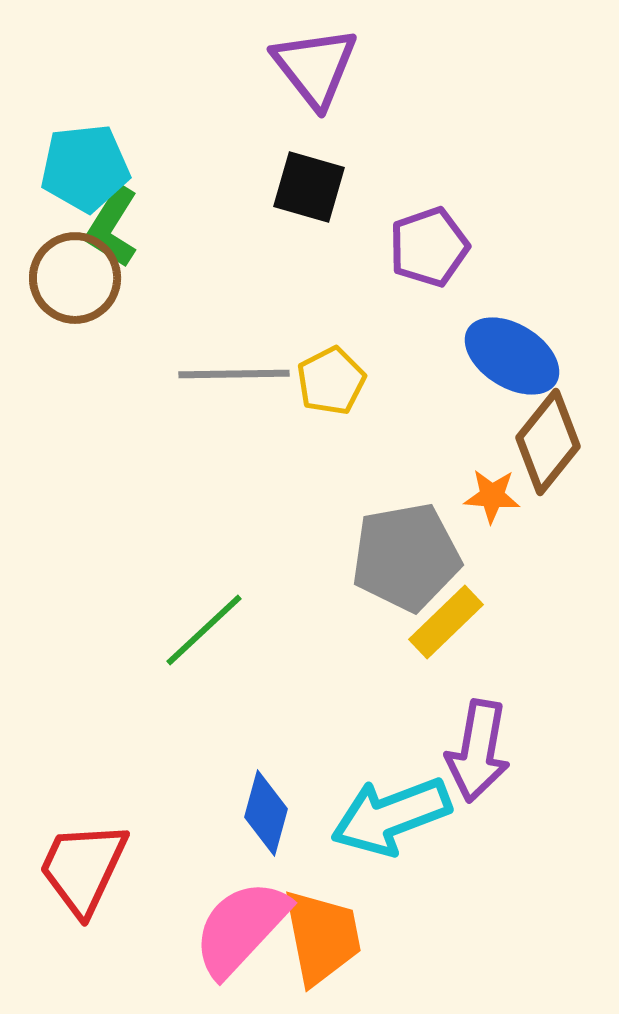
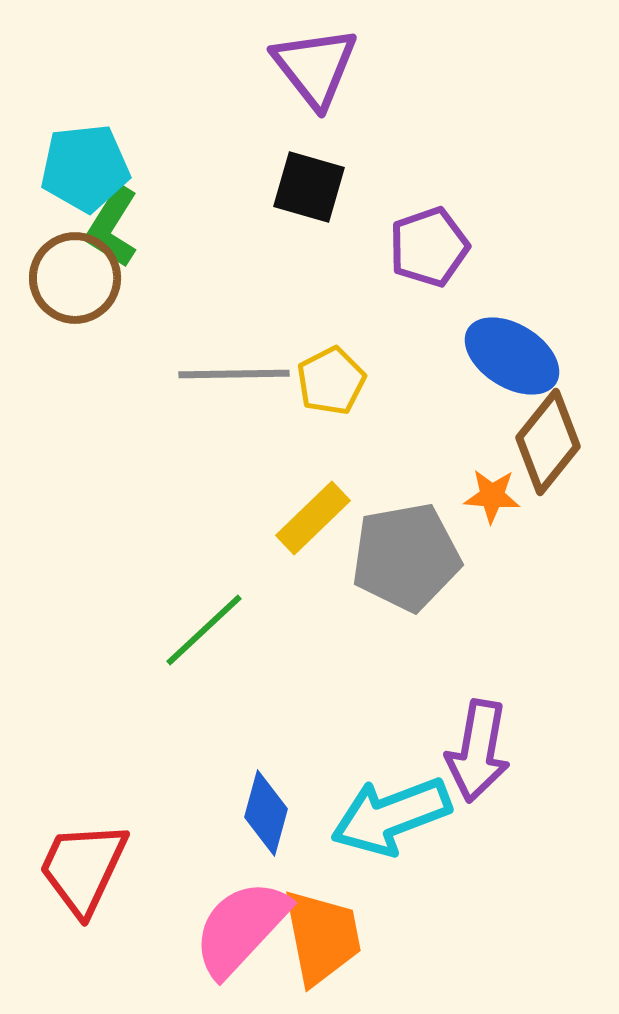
yellow rectangle: moved 133 px left, 104 px up
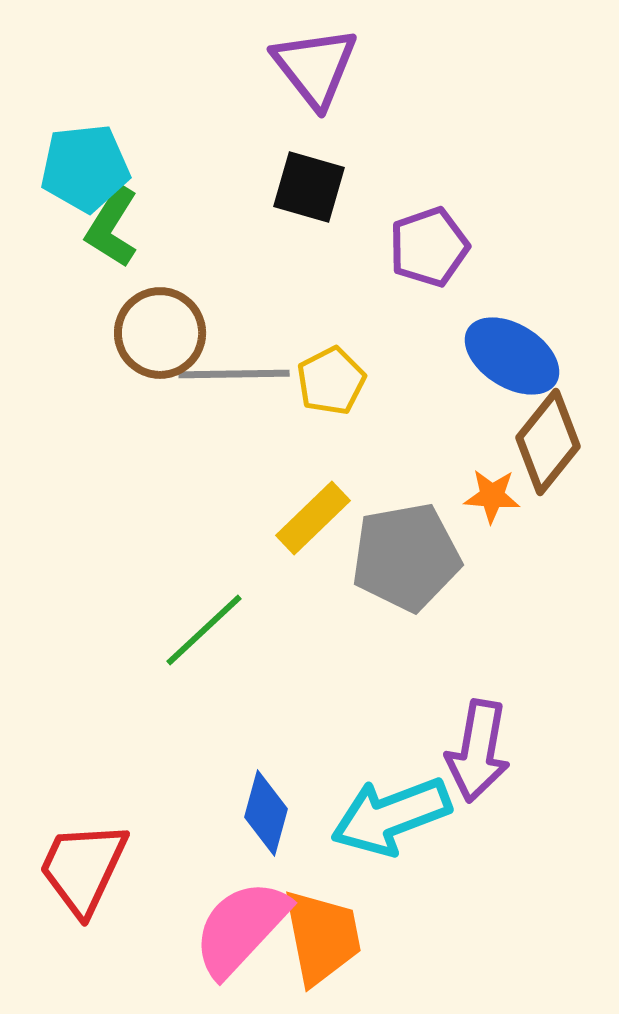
brown circle: moved 85 px right, 55 px down
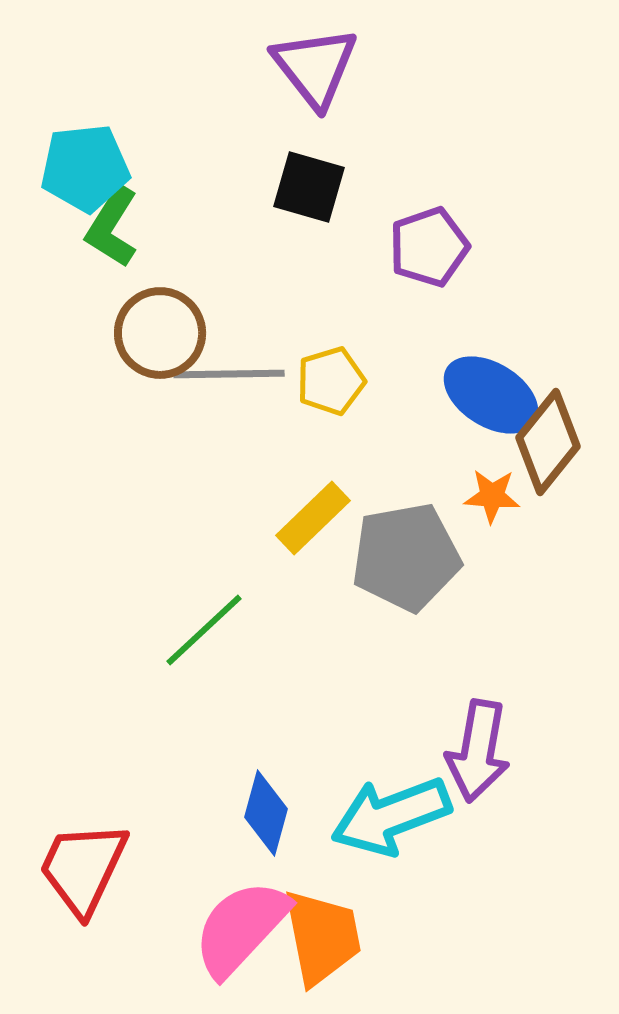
blue ellipse: moved 21 px left, 39 px down
gray line: moved 5 px left
yellow pentagon: rotated 10 degrees clockwise
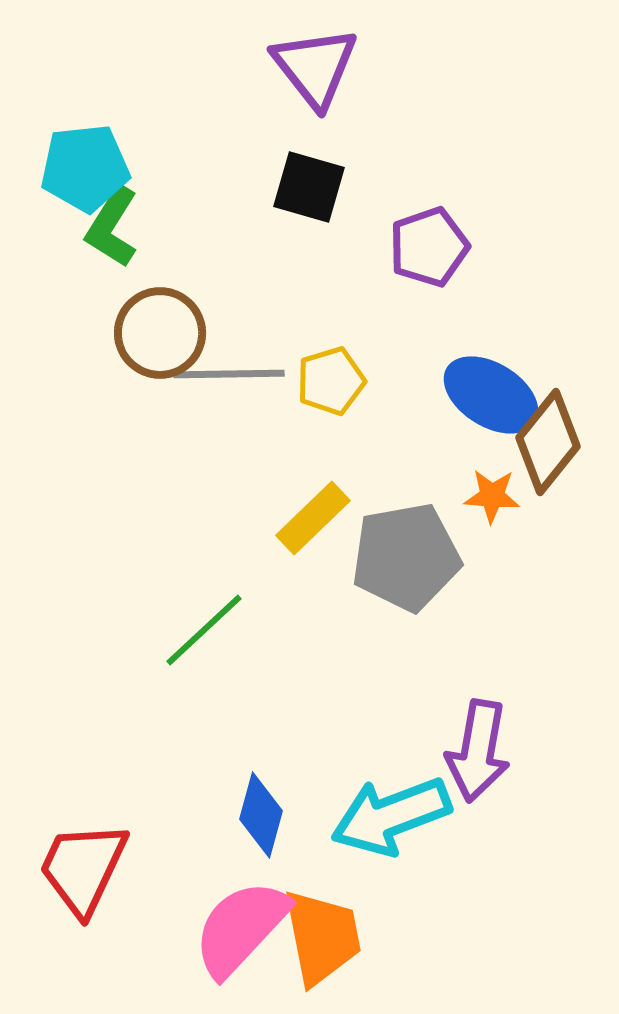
blue diamond: moved 5 px left, 2 px down
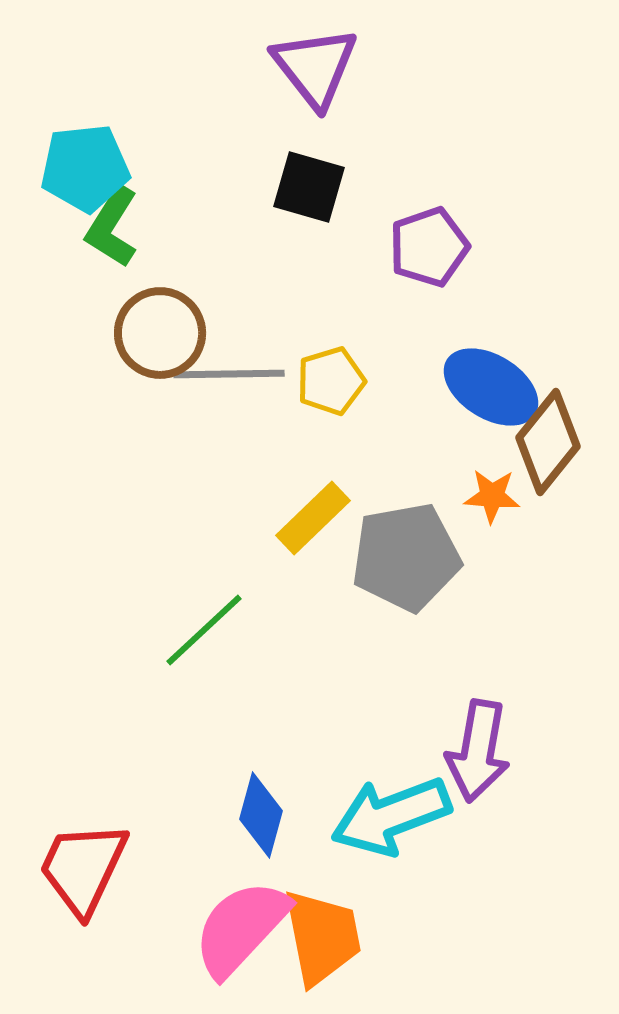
blue ellipse: moved 8 px up
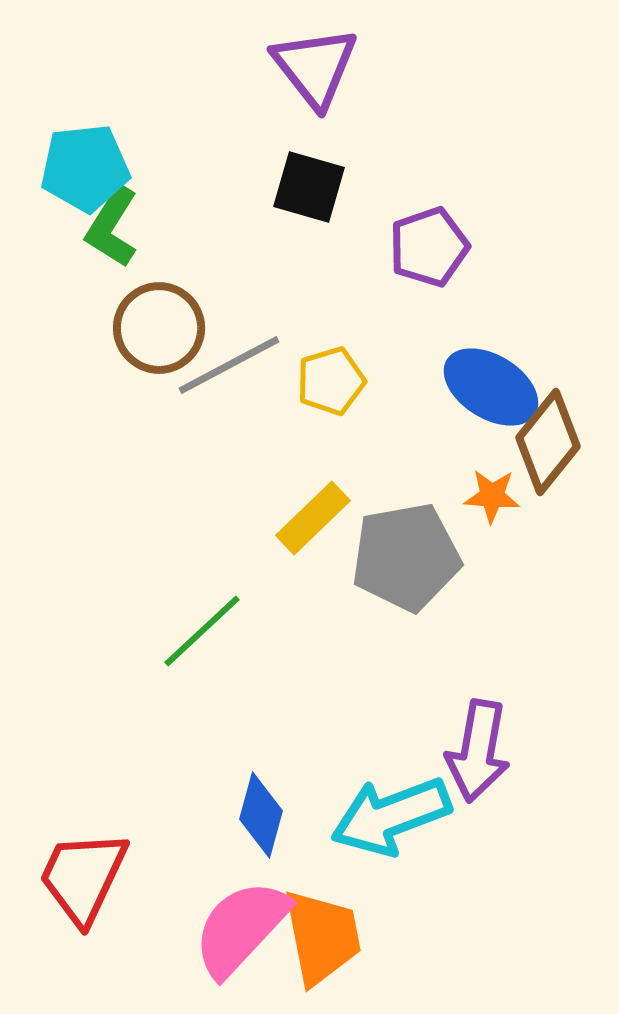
brown circle: moved 1 px left, 5 px up
gray line: moved 9 px up; rotated 27 degrees counterclockwise
green line: moved 2 px left, 1 px down
red trapezoid: moved 9 px down
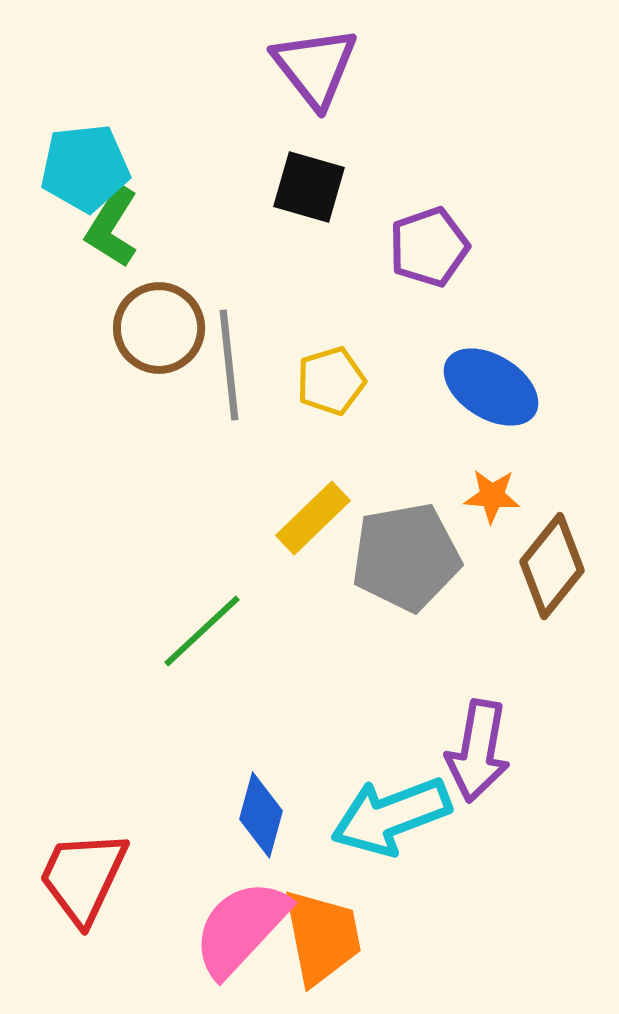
gray line: rotated 68 degrees counterclockwise
brown diamond: moved 4 px right, 124 px down
